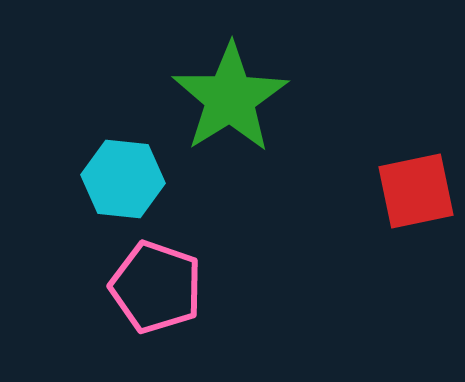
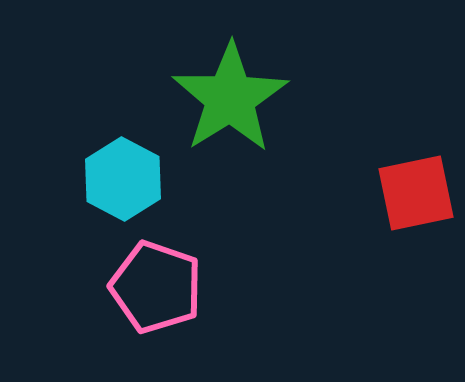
cyan hexagon: rotated 22 degrees clockwise
red square: moved 2 px down
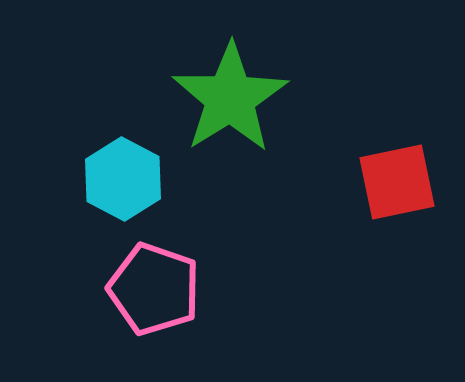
red square: moved 19 px left, 11 px up
pink pentagon: moved 2 px left, 2 px down
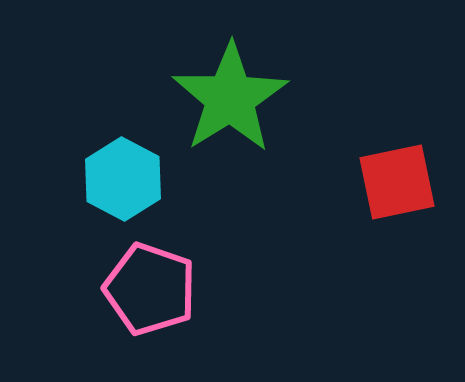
pink pentagon: moved 4 px left
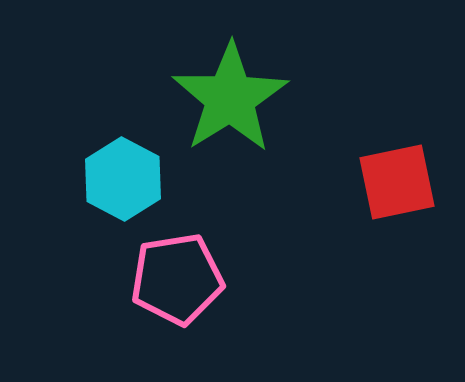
pink pentagon: moved 27 px right, 10 px up; rotated 28 degrees counterclockwise
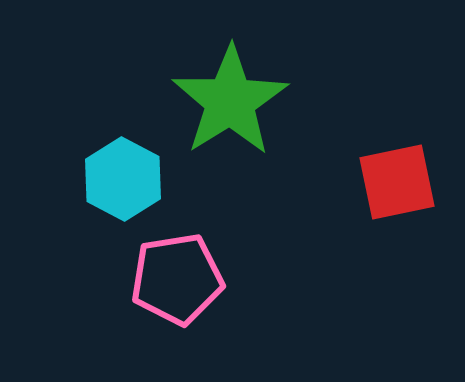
green star: moved 3 px down
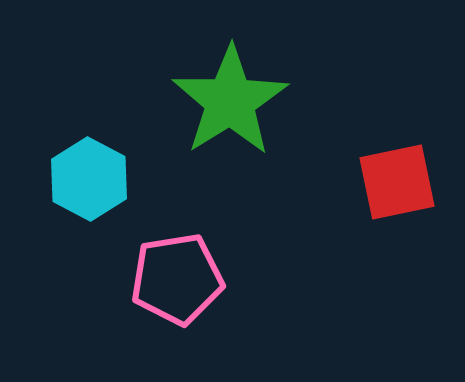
cyan hexagon: moved 34 px left
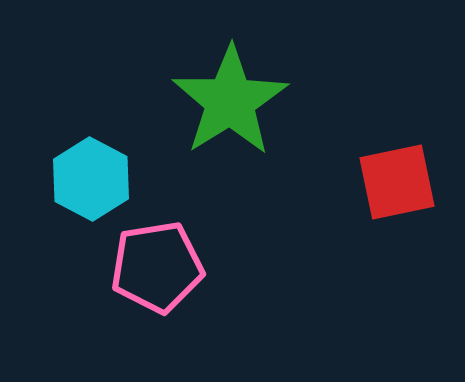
cyan hexagon: moved 2 px right
pink pentagon: moved 20 px left, 12 px up
